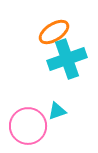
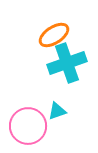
orange ellipse: moved 3 px down
cyan cross: moved 4 px down
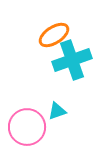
cyan cross: moved 5 px right, 3 px up
pink circle: moved 1 px left, 1 px down
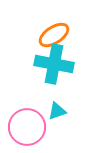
cyan cross: moved 18 px left, 4 px down; rotated 30 degrees clockwise
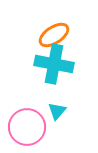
cyan triangle: rotated 30 degrees counterclockwise
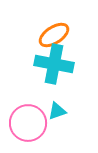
cyan triangle: rotated 30 degrees clockwise
pink circle: moved 1 px right, 4 px up
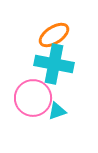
pink circle: moved 5 px right, 25 px up
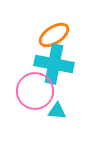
pink circle: moved 2 px right, 7 px up
cyan triangle: rotated 24 degrees clockwise
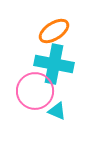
orange ellipse: moved 4 px up
cyan triangle: rotated 18 degrees clockwise
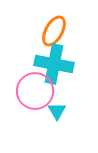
orange ellipse: rotated 28 degrees counterclockwise
cyan triangle: rotated 36 degrees clockwise
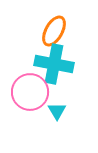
pink circle: moved 5 px left, 1 px down
